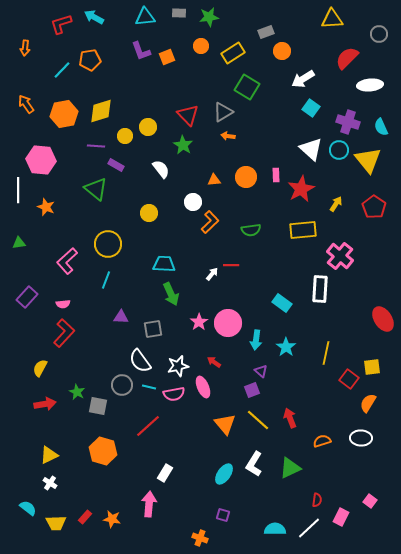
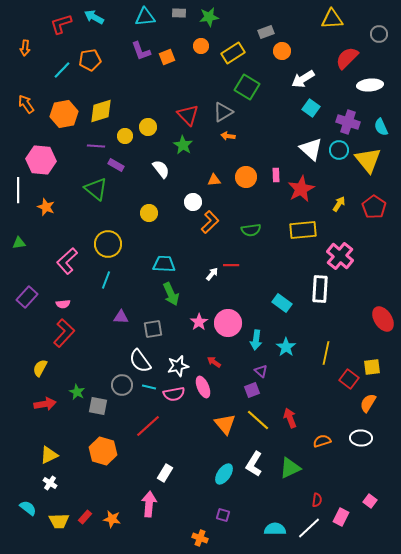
yellow arrow at (336, 204): moved 3 px right
yellow trapezoid at (56, 523): moved 3 px right, 2 px up
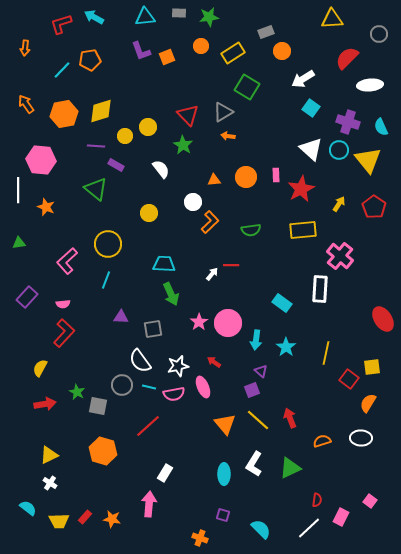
cyan ellipse at (224, 474): rotated 35 degrees counterclockwise
cyan semicircle at (275, 529): moved 14 px left; rotated 45 degrees clockwise
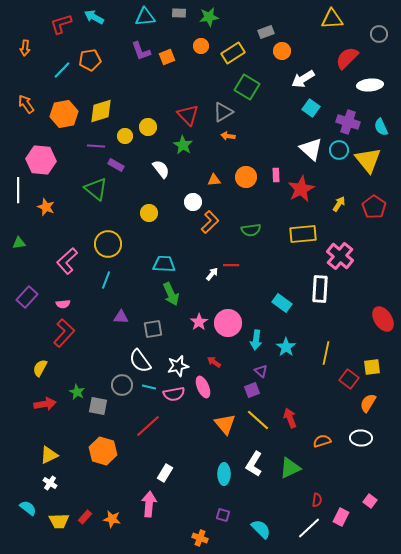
yellow rectangle at (303, 230): moved 4 px down
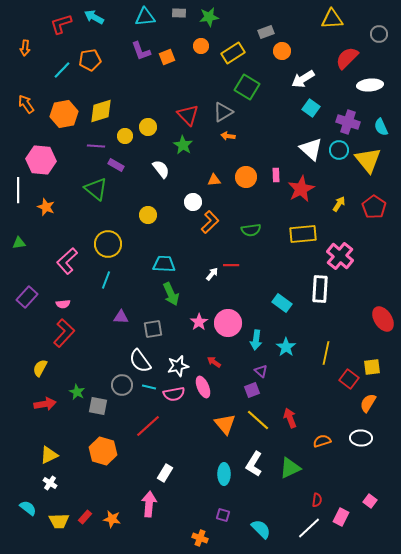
yellow circle at (149, 213): moved 1 px left, 2 px down
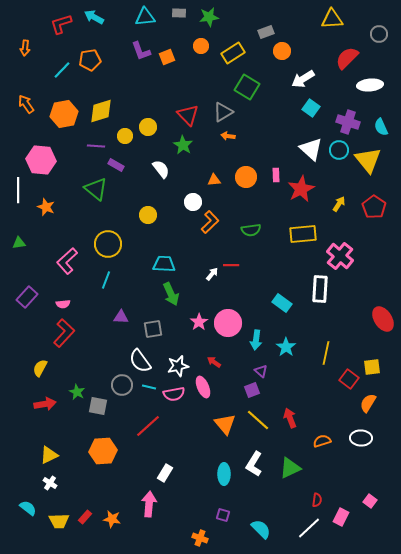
orange hexagon at (103, 451): rotated 20 degrees counterclockwise
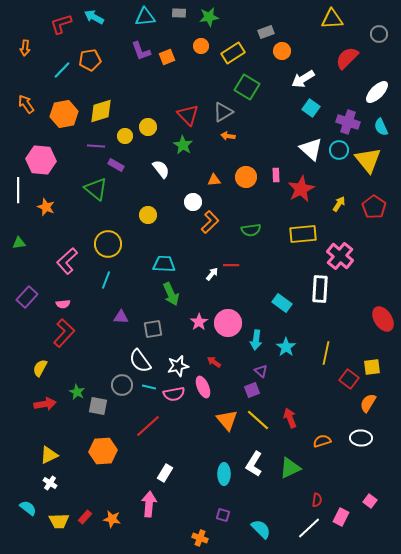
white ellipse at (370, 85): moved 7 px right, 7 px down; rotated 40 degrees counterclockwise
orange triangle at (225, 424): moved 2 px right, 4 px up
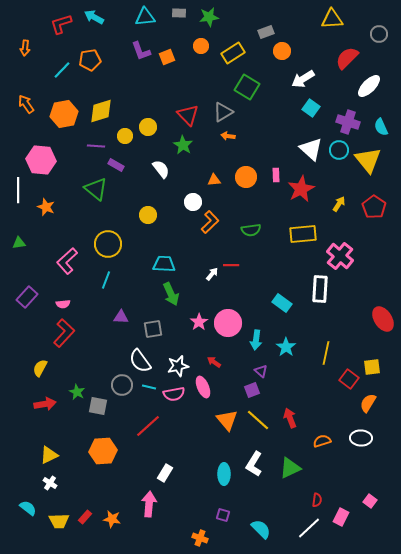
white ellipse at (377, 92): moved 8 px left, 6 px up
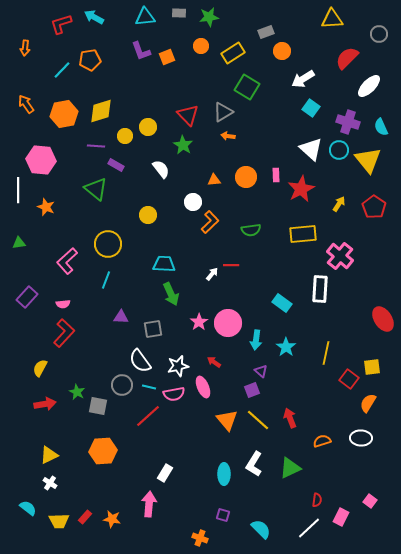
red line at (148, 426): moved 10 px up
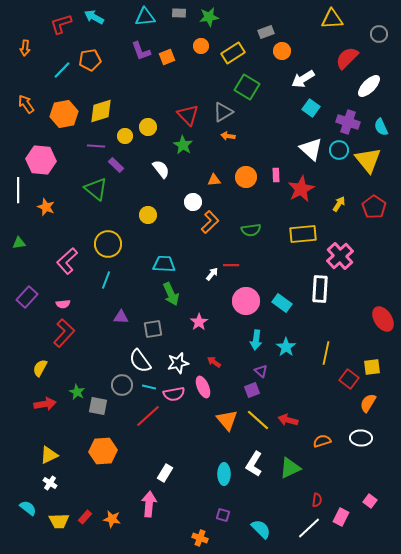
purple rectangle at (116, 165): rotated 14 degrees clockwise
pink cross at (340, 256): rotated 8 degrees clockwise
pink circle at (228, 323): moved 18 px right, 22 px up
white star at (178, 366): moved 3 px up
red arrow at (290, 418): moved 2 px left, 2 px down; rotated 54 degrees counterclockwise
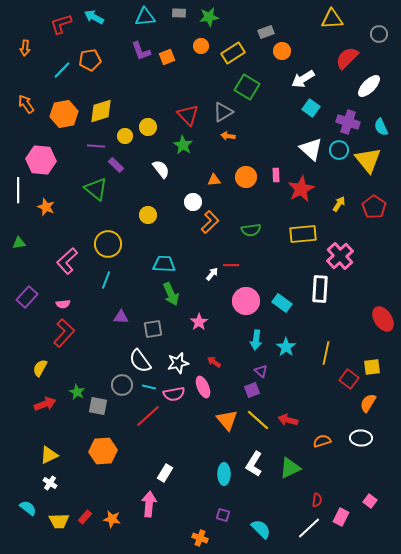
red arrow at (45, 404): rotated 10 degrees counterclockwise
